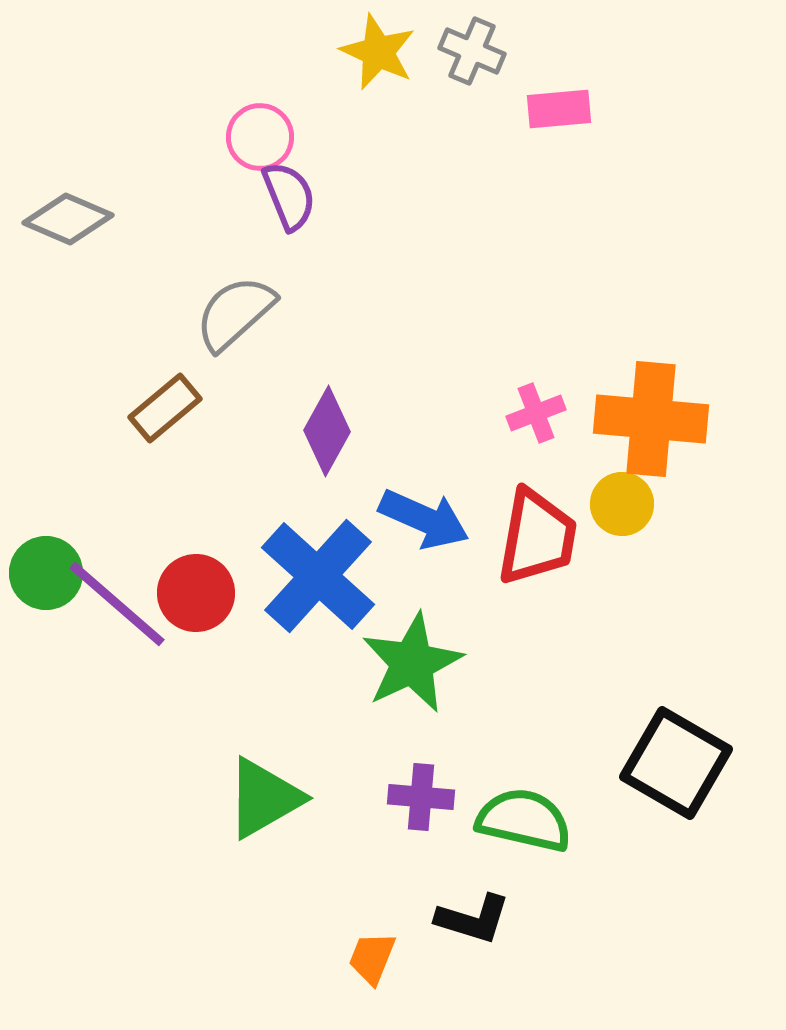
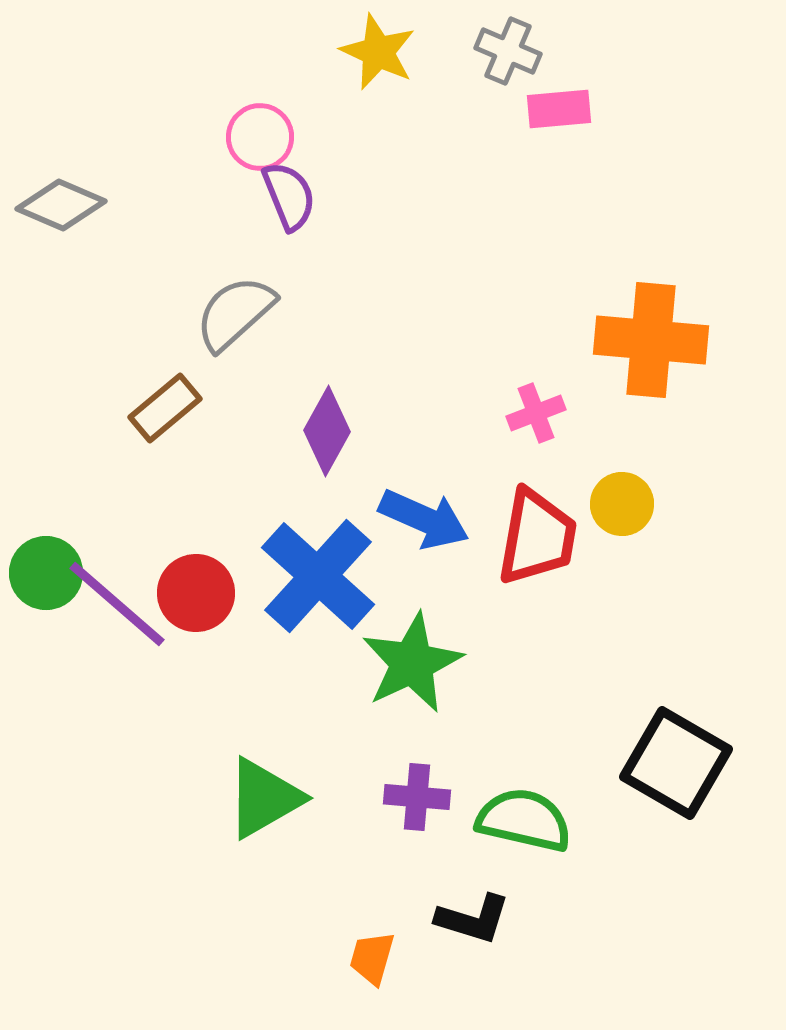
gray cross: moved 36 px right
gray diamond: moved 7 px left, 14 px up
orange cross: moved 79 px up
purple cross: moved 4 px left
orange trapezoid: rotated 6 degrees counterclockwise
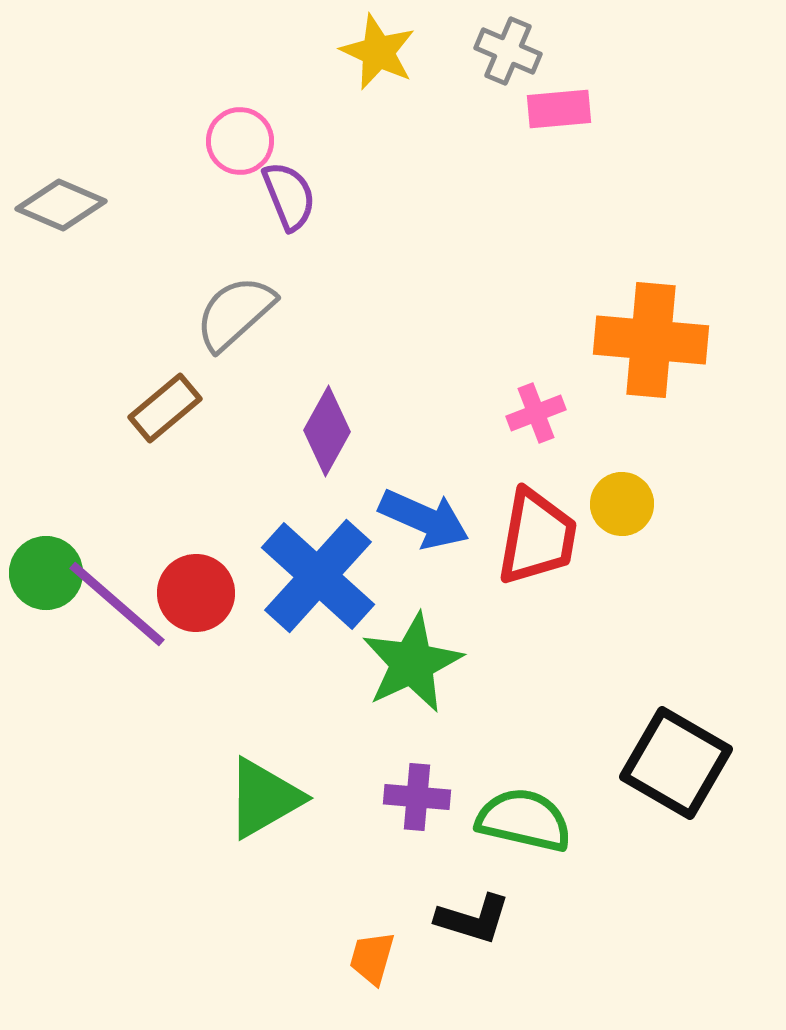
pink circle: moved 20 px left, 4 px down
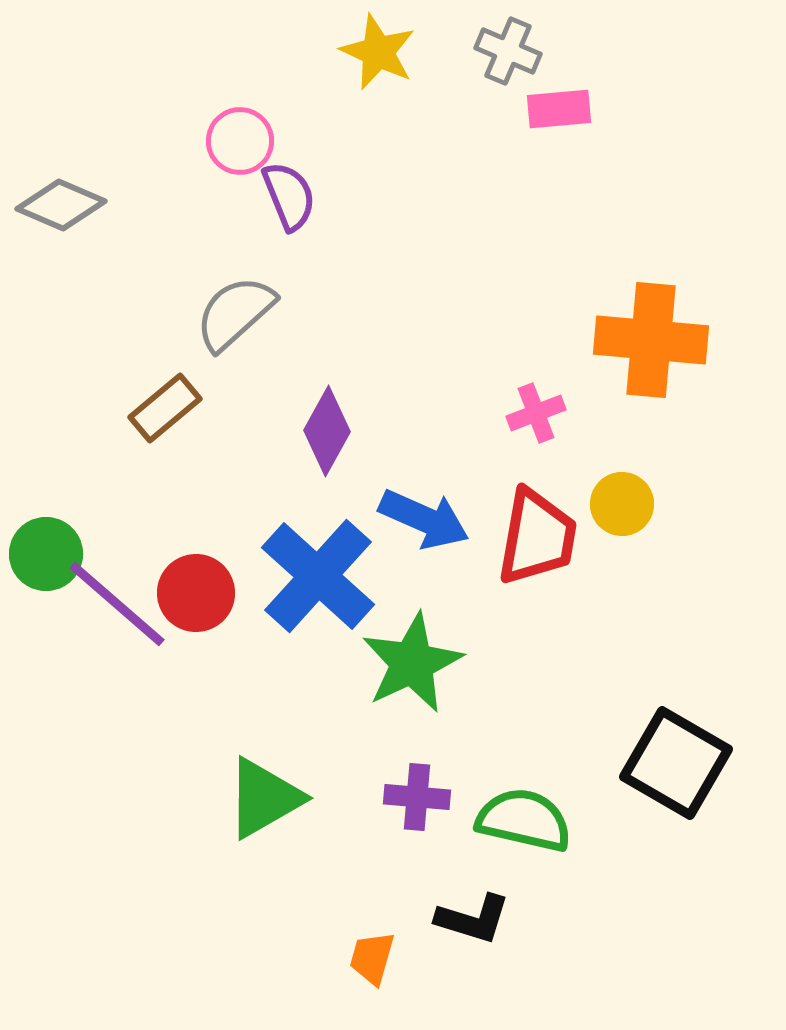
green circle: moved 19 px up
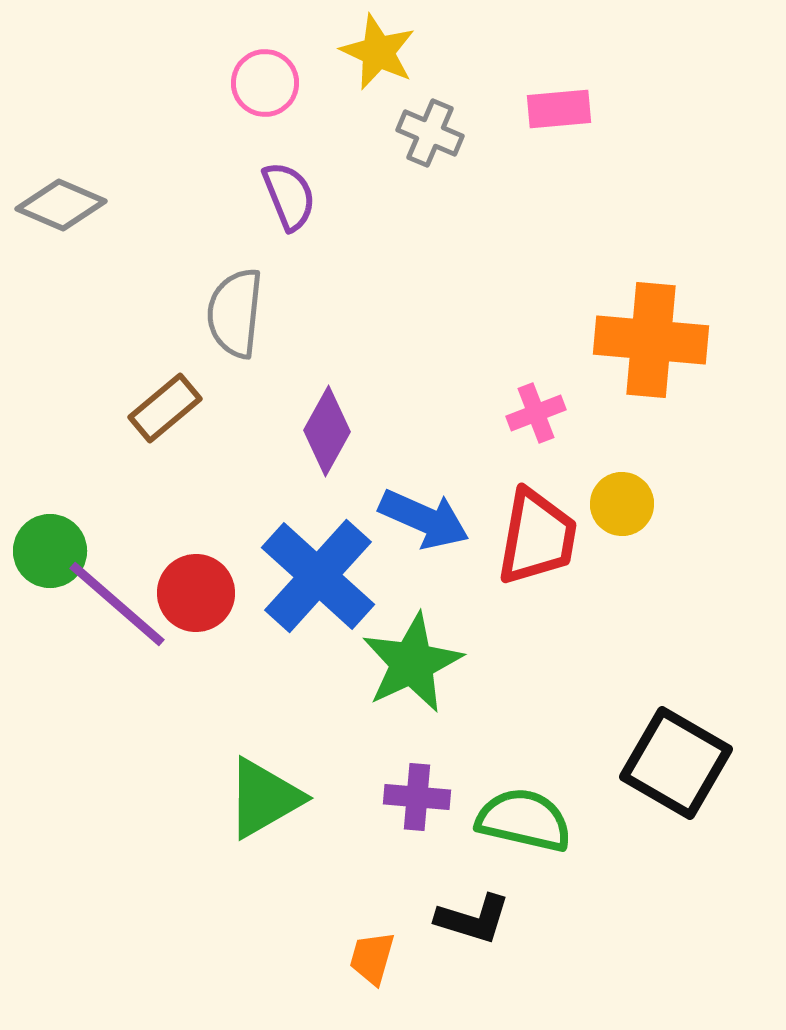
gray cross: moved 78 px left, 82 px down
pink circle: moved 25 px right, 58 px up
gray semicircle: rotated 42 degrees counterclockwise
green circle: moved 4 px right, 3 px up
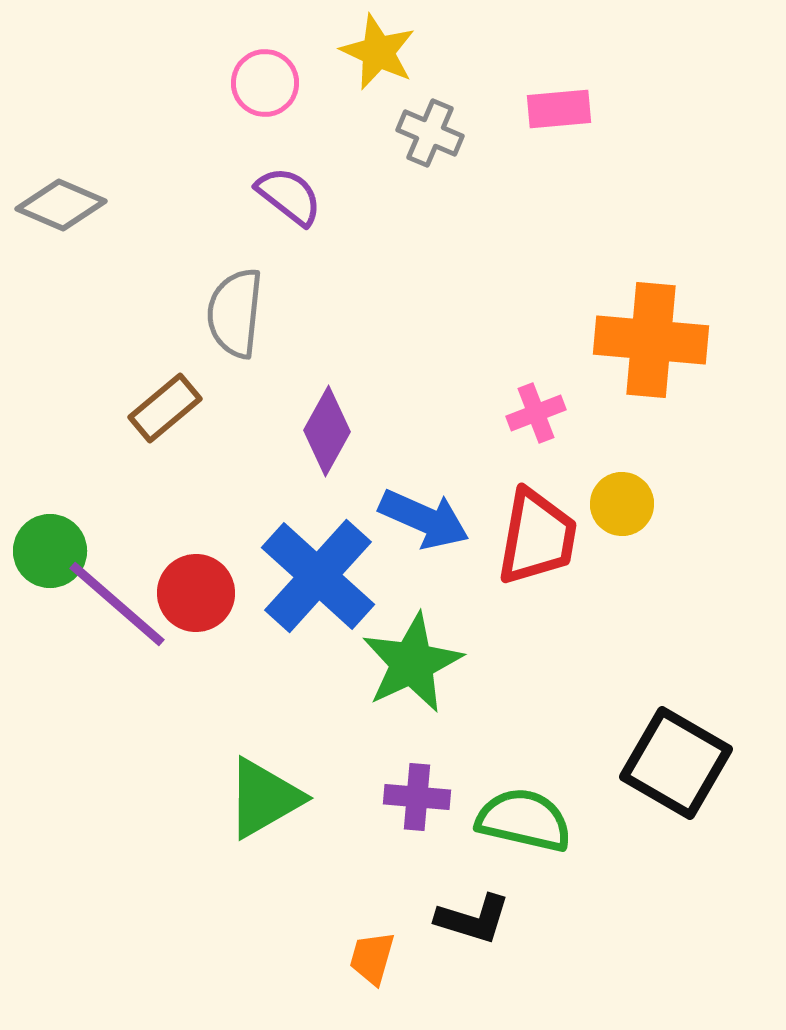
purple semicircle: rotated 30 degrees counterclockwise
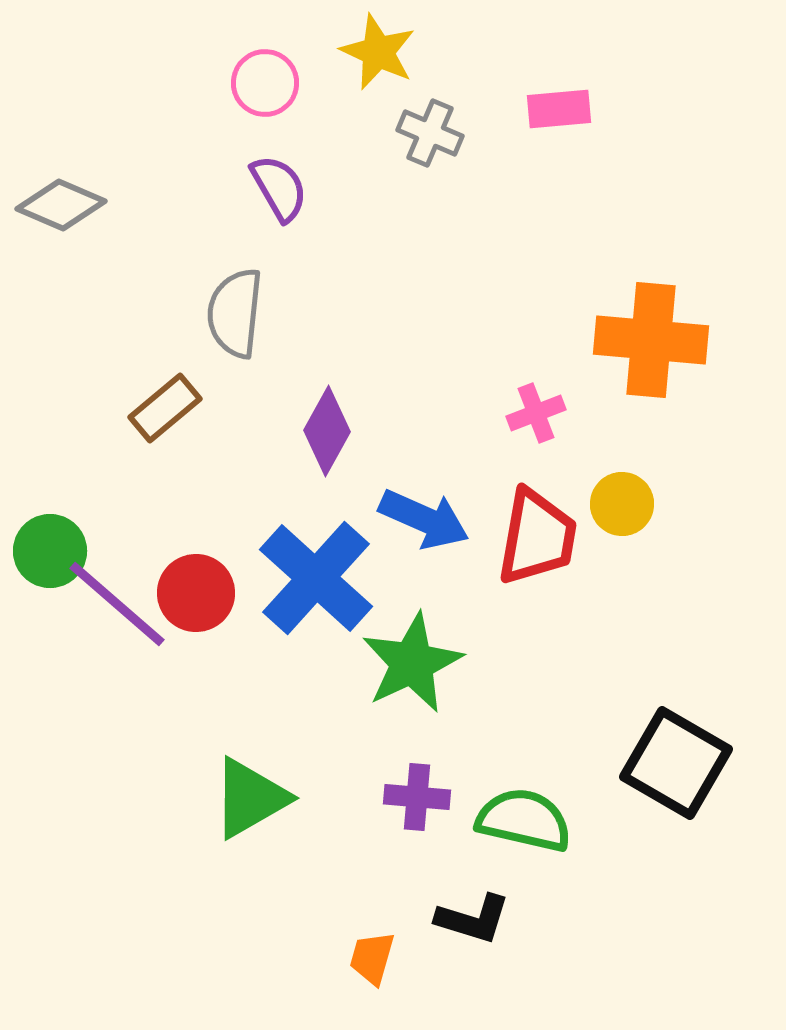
purple semicircle: moved 10 px left, 8 px up; rotated 22 degrees clockwise
blue cross: moved 2 px left, 2 px down
green triangle: moved 14 px left
